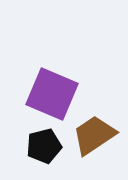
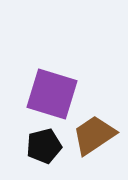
purple square: rotated 6 degrees counterclockwise
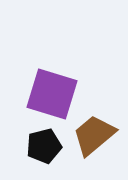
brown trapezoid: rotated 6 degrees counterclockwise
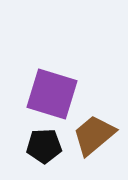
black pentagon: rotated 12 degrees clockwise
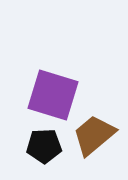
purple square: moved 1 px right, 1 px down
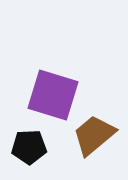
black pentagon: moved 15 px left, 1 px down
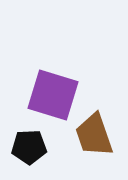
brown trapezoid: rotated 69 degrees counterclockwise
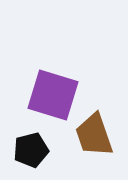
black pentagon: moved 2 px right, 3 px down; rotated 12 degrees counterclockwise
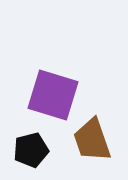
brown trapezoid: moved 2 px left, 5 px down
